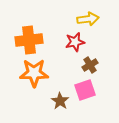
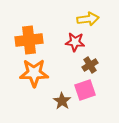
red star: rotated 18 degrees clockwise
brown star: moved 2 px right
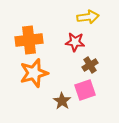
yellow arrow: moved 2 px up
orange star: rotated 16 degrees counterclockwise
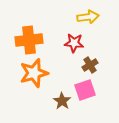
red star: moved 1 px left, 1 px down
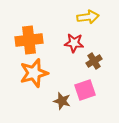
brown cross: moved 4 px right, 4 px up
brown star: rotated 18 degrees counterclockwise
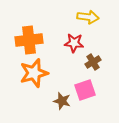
yellow arrow: rotated 15 degrees clockwise
brown cross: moved 1 px left, 1 px down
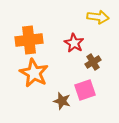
yellow arrow: moved 10 px right
red star: rotated 24 degrees clockwise
orange star: rotated 28 degrees counterclockwise
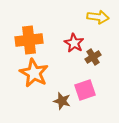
brown cross: moved 5 px up
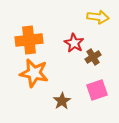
orange star: rotated 16 degrees counterclockwise
pink square: moved 12 px right
brown star: rotated 24 degrees clockwise
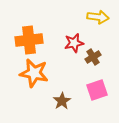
red star: rotated 30 degrees clockwise
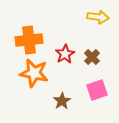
red star: moved 9 px left, 11 px down; rotated 18 degrees counterclockwise
brown cross: moved 1 px left; rotated 14 degrees counterclockwise
